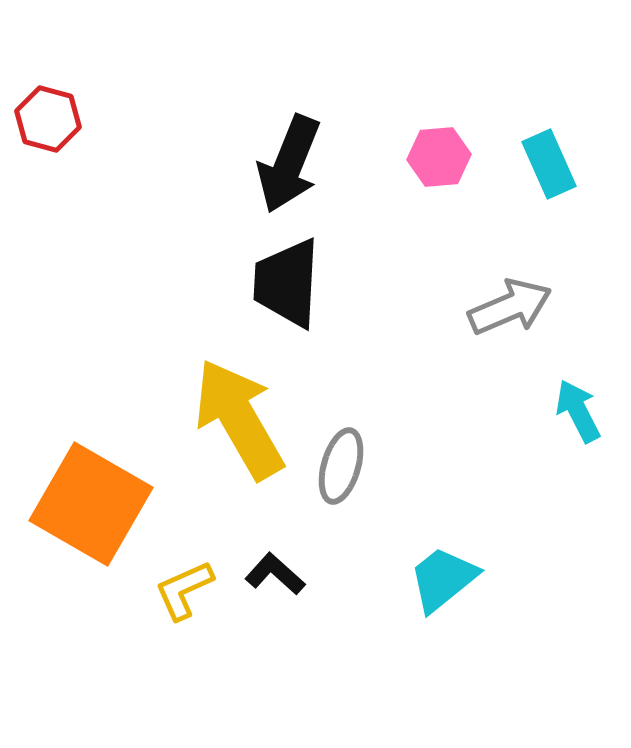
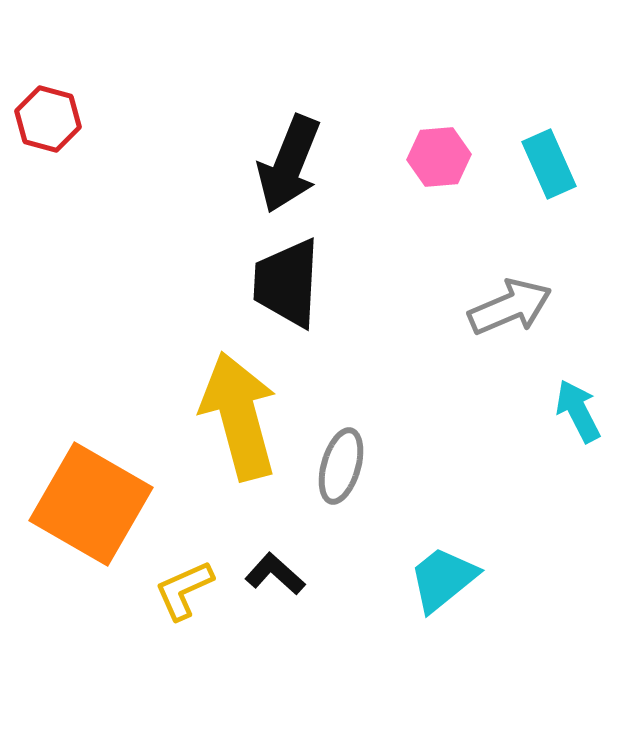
yellow arrow: moved 3 px up; rotated 15 degrees clockwise
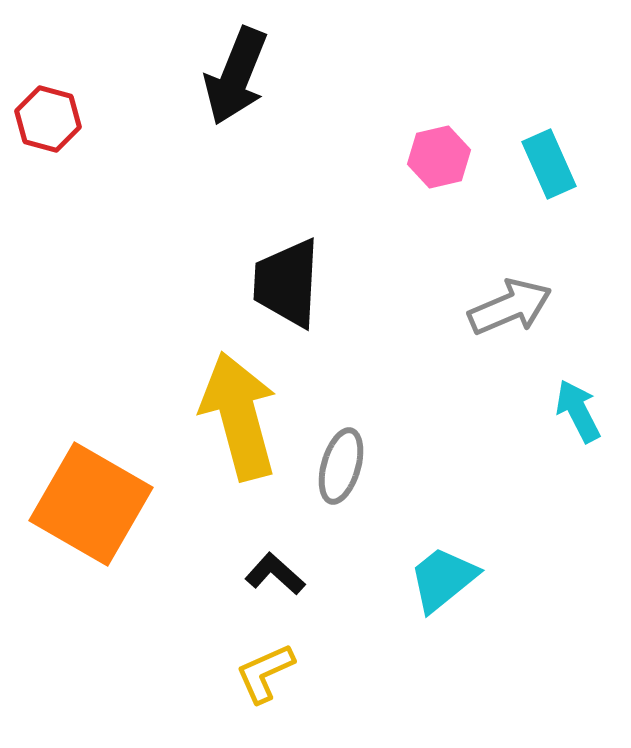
pink hexagon: rotated 8 degrees counterclockwise
black arrow: moved 53 px left, 88 px up
yellow L-shape: moved 81 px right, 83 px down
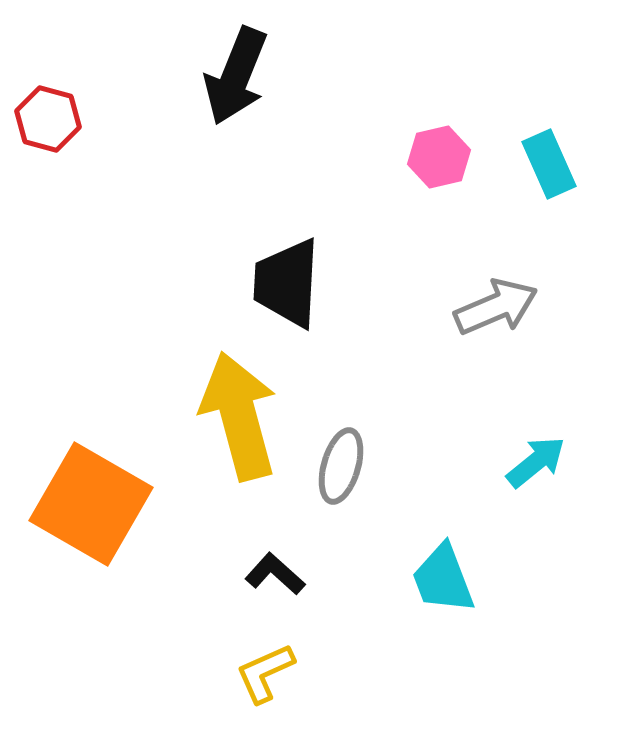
gray arrow: moved 14 px left
cyan arrow: moved 42 px left, 51 px down; rotated 78 degrees clockwise
cyan trapezoid: rotated 72 degrees counterclockwise
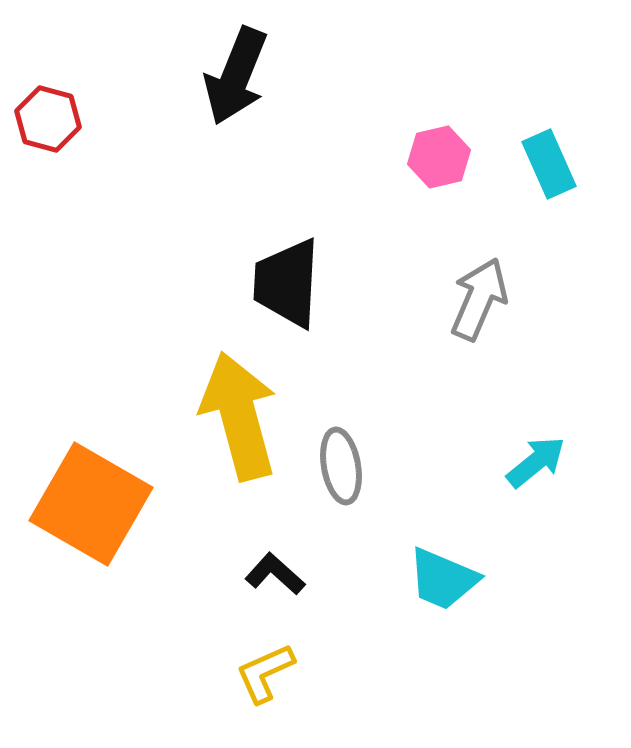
gray arrow: moved 17 px left, 8 px up; rotated 44 degrees counterclockwise
gray ellipse: rotated 26 degrees counterclockwise
cyan trapezoid: rotated 46 degrees counterclockwise
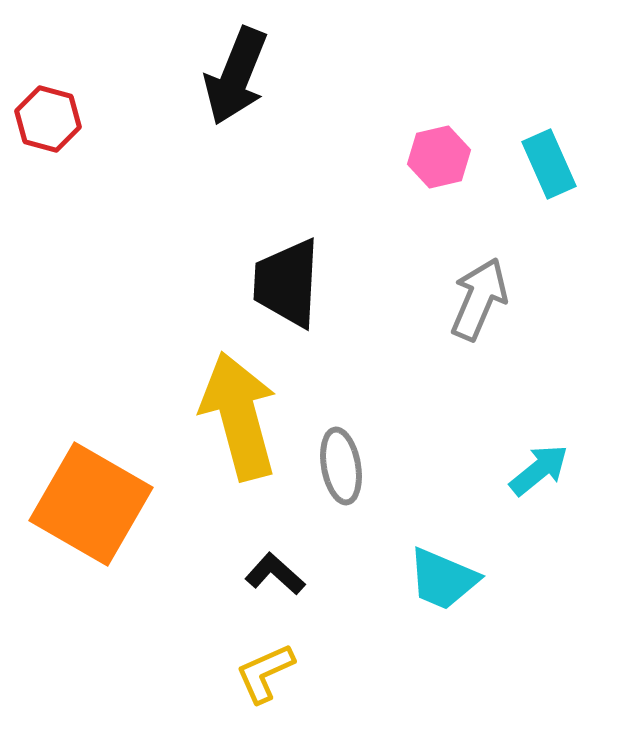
cyan arrow: moved 3 px right, 8 px down
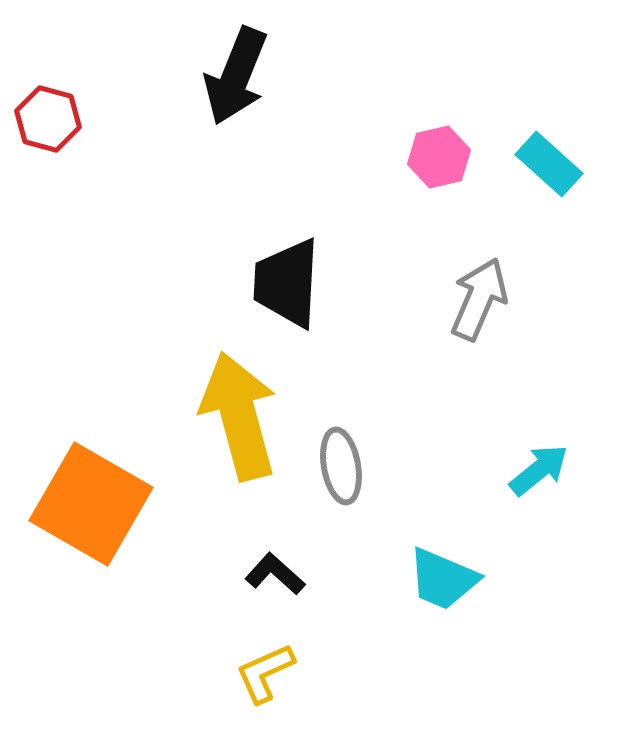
cyan rectangle: rotated 24 degrees counterclockwise
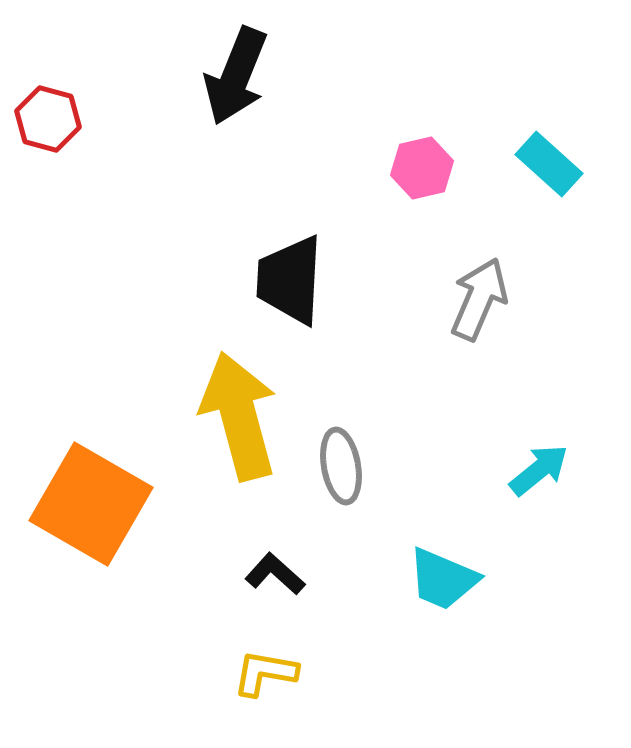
pink hexagon: moved 17 px left, 11 px down
black trapezoid: moved 3 px right, 3 px up
yellow L-shape: rotated 34 degrees clockwise
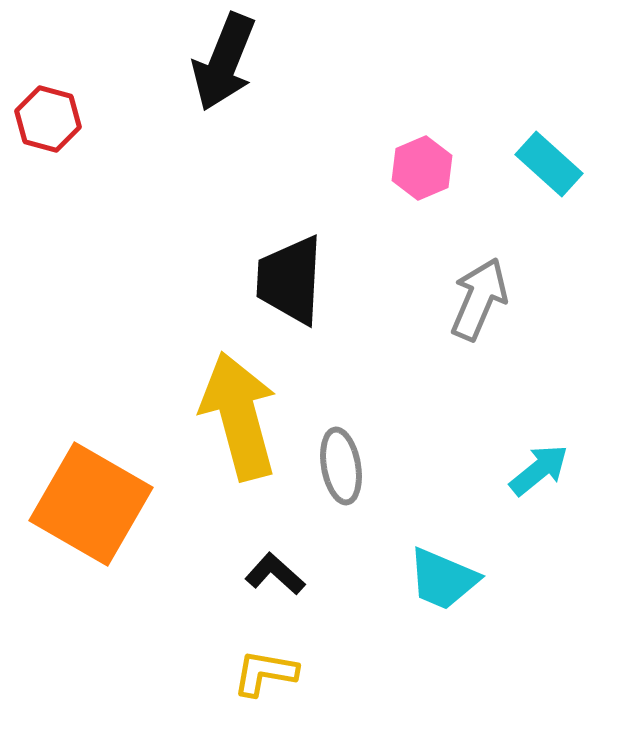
black arrow: moved 12 px left, 14 px up
pink hexagon: rotated 10 degrees counterclockwise
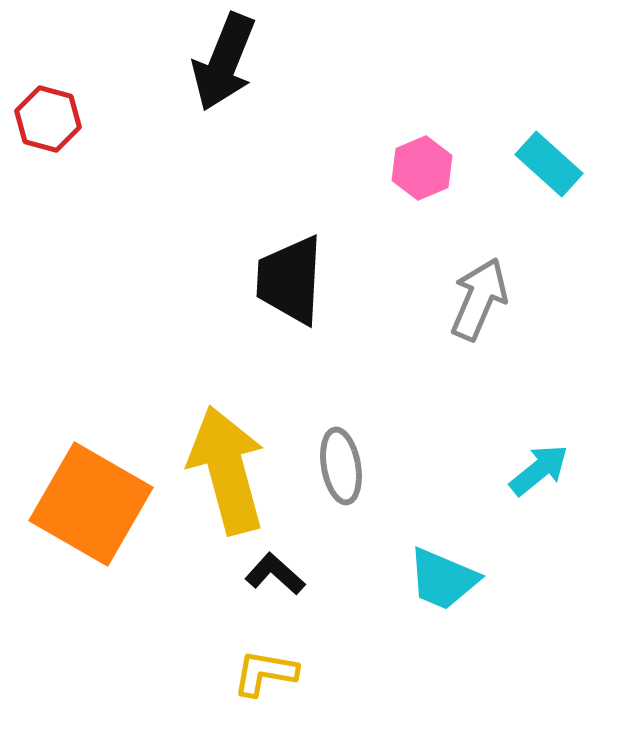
yellow arrow: moved 12 px left, 54 px down
